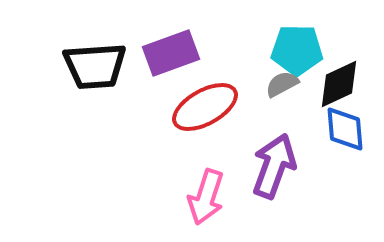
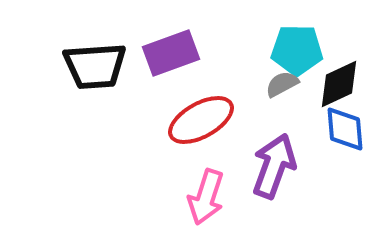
red ellipse: moved 4 px left, 13 px down
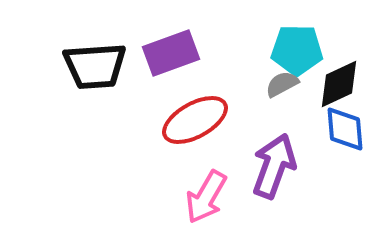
red ellipse: moved 6 px left
pink arrow: rotated 12 degrees clockwise
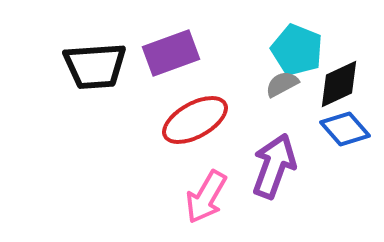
cyan pentagon: rotated 21 degrees clockwise
blue diamond: rotated 36 degrees counterclockwise
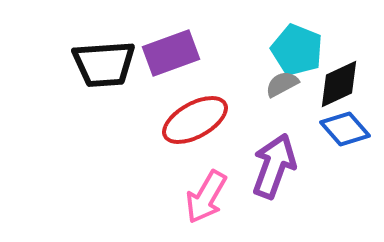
black trapezoid: moved 9 px right, 2 px up
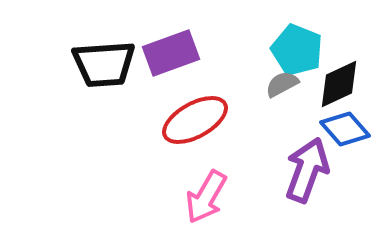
purple arrow: moved 33 px right, 4 px down
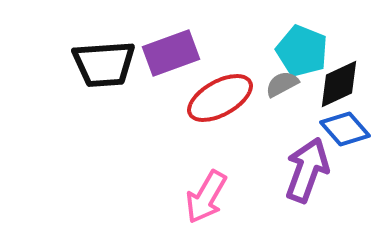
cyan pentagon: moved 5 px right, 1 px down
red ellipse: moved 25 px right, 22 px up
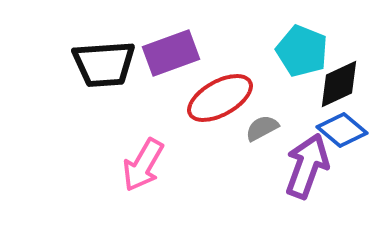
gray semicircle: moved 20 px left, 44 px down
blue diamond: moved 3 px left, 1 px down; rotated 9 degrees counterclockwise
purple arrow: moved 4 px up
pink arrow: moved 63 px left, 32 px up
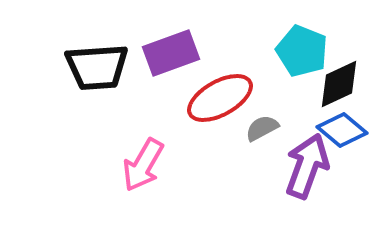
black trapezoid: moved 7 px left, 3 px down
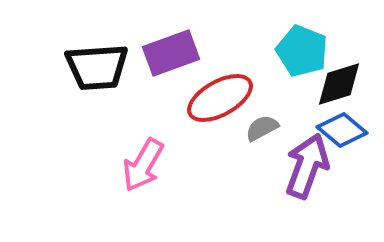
black diamond: rotated 8 degrees clockwise
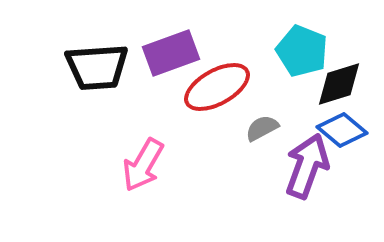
red ellipse: moved 3 px left, 11 px up
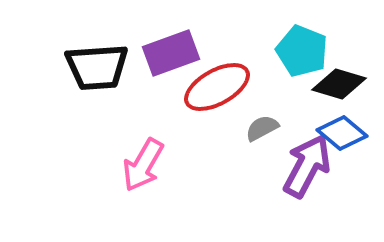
black diamond: rotated 34 degrees clockwise
blue diamond: moved 3 px down
purple arrow: rotated 8 degrees clockwise
